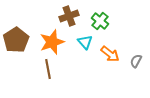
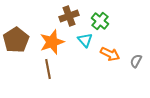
cyan triangle: moved 2 px up
orange arrow: rotated 12 degrees counterclockwise
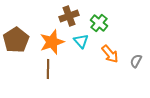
green cross: moved 1 px left, 2 px down
cyan triangle: moved 4 px left, 1 px down
orange arrow: rotated 24 degrees clockwise
brown line: rotated 12 degrees clockwise
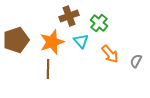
brown pentagon: rotated 15 degrees clockwise
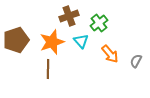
green cross: rotated 12 degrees clockwise
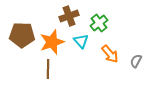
brown pentagon: moved 6 px right, 5 px up; rotated 20 degrees clockwise
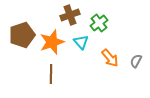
brown cross: moved 1 px right, 1 px up
brown pentagon: rotated 20 degrees counterclockwise
cyan triangle: moved 1 px down
orange arrow: moved 4 px down
brown line: moved 3 px right, 5 px down
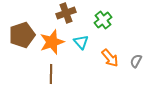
brown cross: moved 4 px left, 2 px up
green cross: moved 4 px right, 3 px up
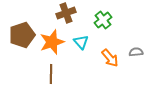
gray semicircle: moved 9 px up; rotated 56 degrees clockwise
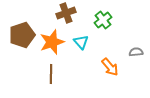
orange arrow: moved 9 px down
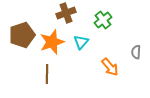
cyan triangle: rotated 21 degrees clockwise
gray semicircle: rotated 80 degrees counterclockwise
brown line: moved 4 px left
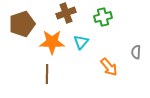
green cross: moved 3 px up; rotated 24 degrees clockwise
brown pentagon: moved 11 px up
orange star: rotated 20 degrees clockwise
orange arrow: moved 1 px left
